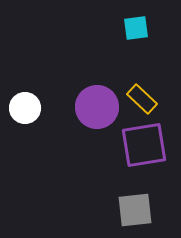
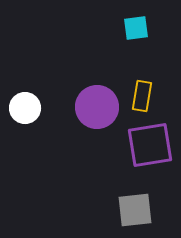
yellow rectangle: moved 3 px up; rotated 56 degrees clockwise
purple square: moved 6 px right
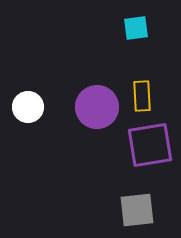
yellow rectangle: rotated 12 degrees counterclockwise
white circle: moved 3 px right, 1 px up
gray square: moved 2 px right
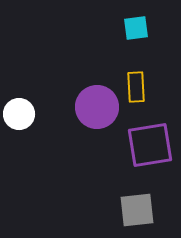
yellow rectangle: moved 6 px left, 9 px up
white circle: moved 9 px left, 7 px down
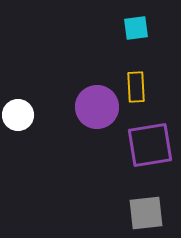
white circle: moved 1 px left, 1 px down
gray square: moved 9 px right, 3 px down
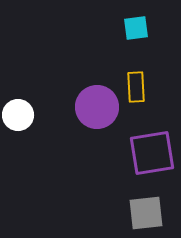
purple square: moved 2 px right, 8 px down
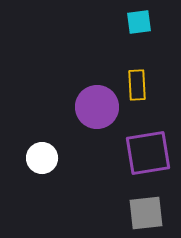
cyan square: moved 3 px right, 6 px up
yellow rectangle: moved 1 px right, 2 px up
white circle: moved 24 px right, 43 px down
purple square: moved 4 px left
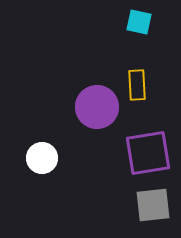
cyan square: rotated 20 degrees clockwise
gray square: moved 7 px right, 8 px up
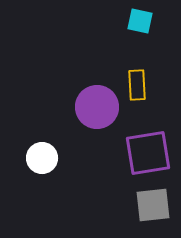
cyan square: moved 1 px right, 1 px up
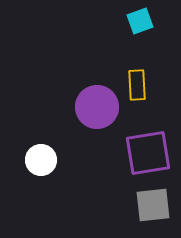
cyan square: rotated 32 degrees counterclockwise
white circle: moved 1 px left, 2 px down
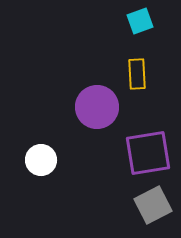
yellow rectangle: moved 11 px up
gray square: rotated 21 degrees counterclockwise
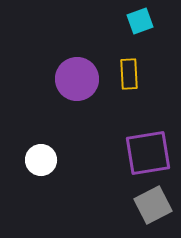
yellow rectangle: moved 8 px left
purple circle: moved 20 px left, 28 px up
